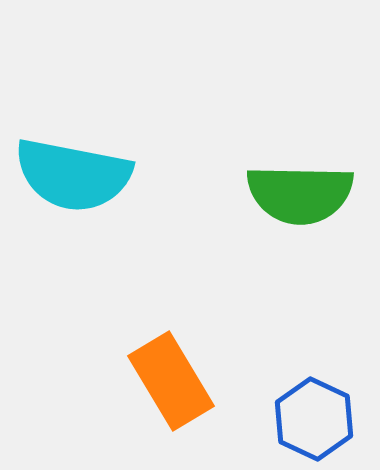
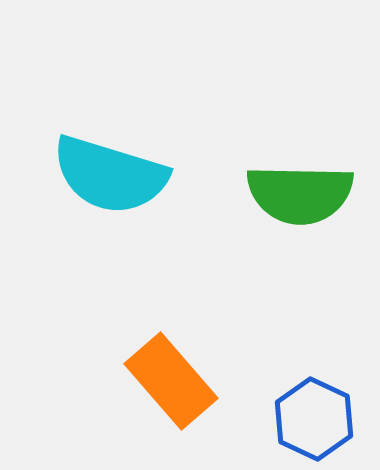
cyan semicircle: moved 37 px right; rotated 6 degrees clockwise
orange rectangle: rotated 10 degrees counterclockwise
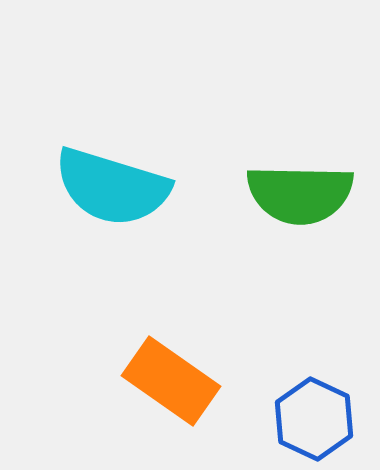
cyan semicircle: moved 2 px right, 12 px down
orange rectangle: rotated 14 degrees counterclockwise
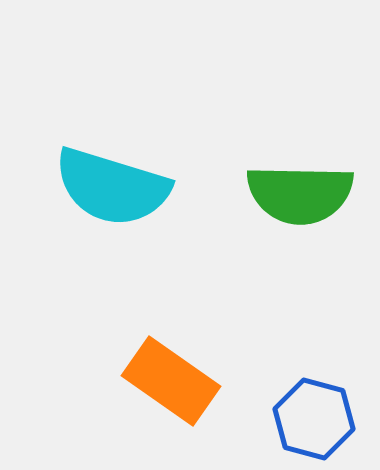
blue hexagon: rotated 10 degrees counterclockwise
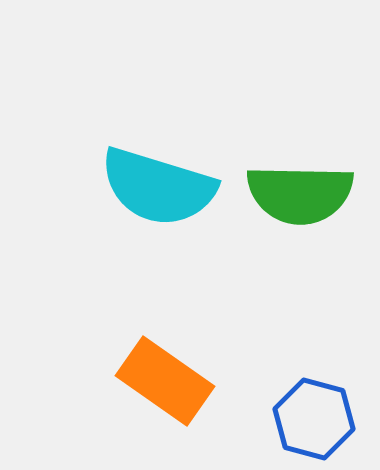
cyan semicircle: moved 46 px right
orange rectangle: moved 6 px left
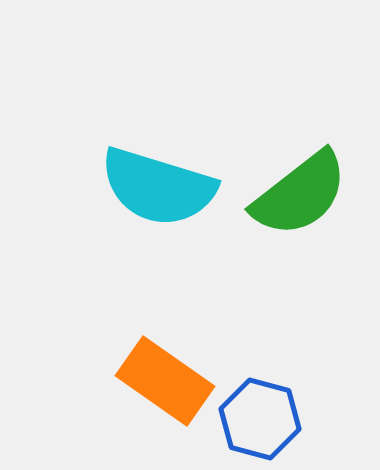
green semicircle: rotated 39 degrees counterclockwise
blue hexagon: moved 54 px left
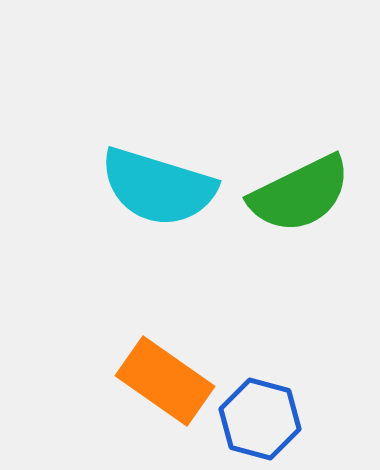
green semicircle: rotated 12 degrees clockwise
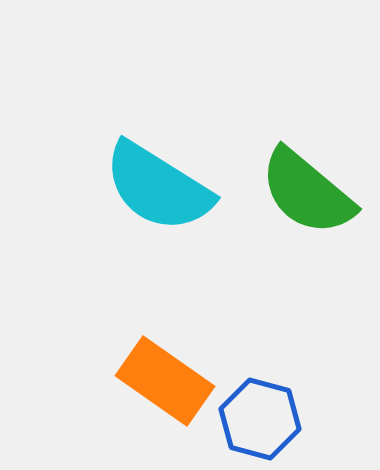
cyan semicircle: rotated 15 degrees clockwise
green semicircle: moved 7 px right, 2 px up; rotated 66 degrees clockwise
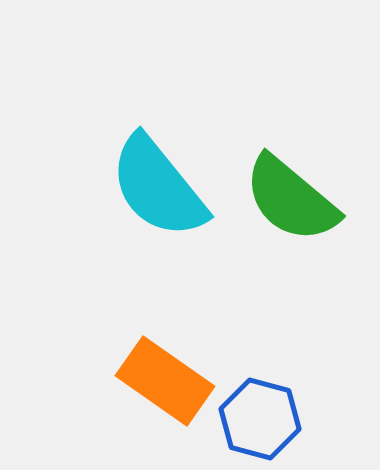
cyan semicircle: rotated 19 degrees clockwise
green semicircle: moved 16 px left, 7 px down
